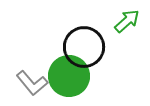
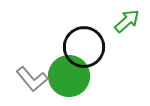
gray L-shape: moved 4 px up
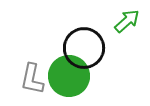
black circle: moved 1 px down
gray L-shape: rotated 52 degrees clockwise
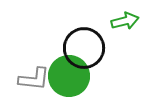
green arrow: moved 2 px left; rotated 28 degrees clockwise
gray L-shape: moved 2 px right; rotated 96 degrees counterclockwise
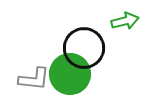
green circle: moved 1 px right, 2 px up
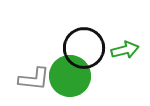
green arrow: moved 29 px down
green circle: moved 2 px down
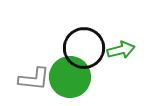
green arrow: moved 4 px left
green circle: moved 1 px down
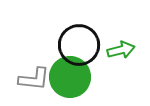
black circle: moved 5 px left, 3 px up
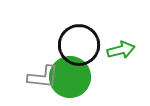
gray L-shape: moved 9 px right, 2 px up
